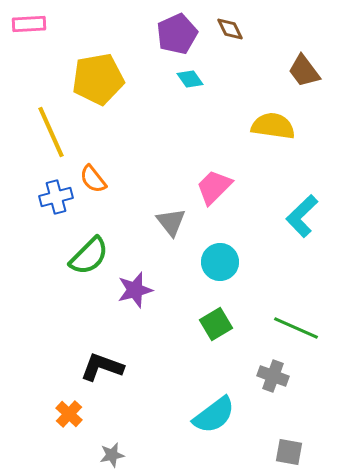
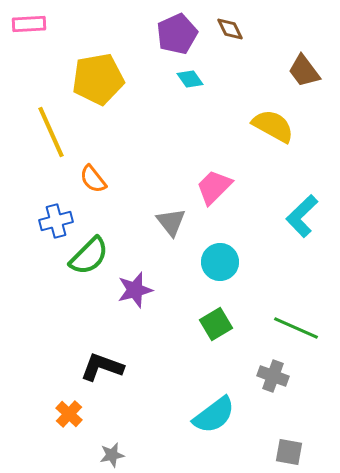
yellow semicircle: rotated 21 degrees clockwise
blue cross: moved 24 px down
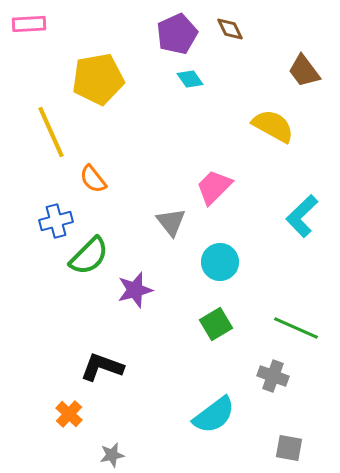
gray square: moved 4 px up
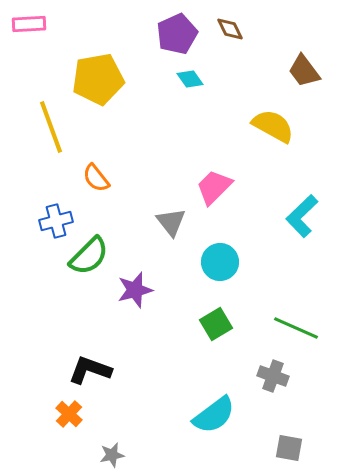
yellow line: moved 5 px up; rotated 4 degrees clockwise
orange semicircle: moved 3 px right, 1 px up
black L-shape: moved 12 px left, 3 px down
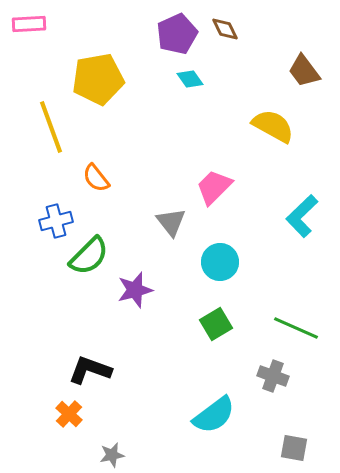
brown diamond: moved 5 px left
gray square: moved 5 px right
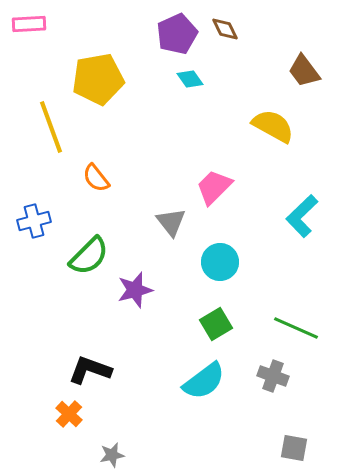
blue cross: moved 22 px left
cyan semicircle: moved 10 px left, 34 px up
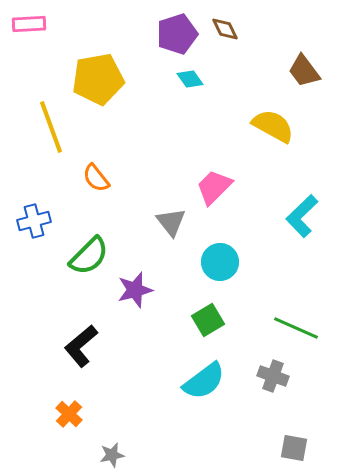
purple pentagon: rotated 6 degrees clockwise
green square: moved 8 px left, 4 px up
black L-shape: moved 9 px left, 24 px up; rotated 60 degrees counterclockwise
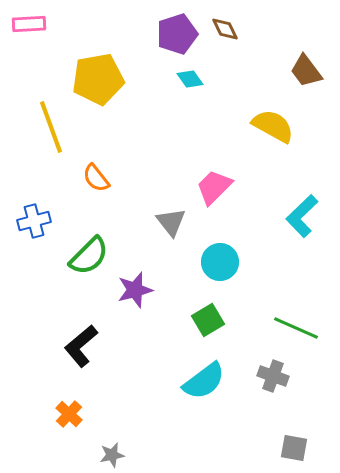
brown trapezoid: moved 2 px right
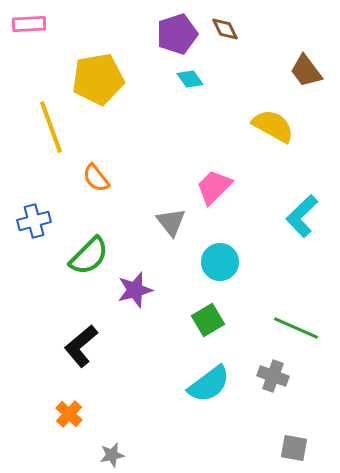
cyan semicircle: moved 5 px right, 3 px down
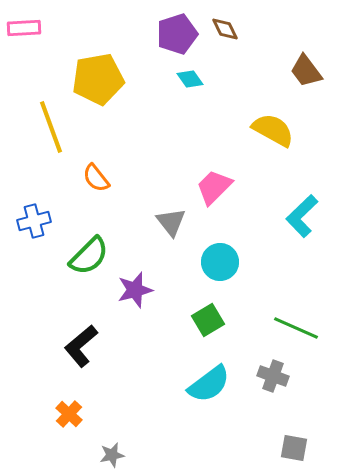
pink rectangle: moved 5 px left, 4 px down
yellow semicircle: moved 4 px down
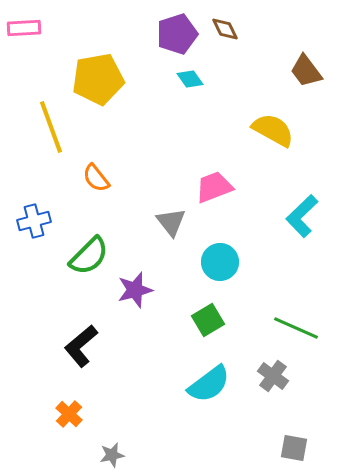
pink trapezoid: rotated 24 degrees clockwise
gray cross: rotated 16 degrees clockwise
